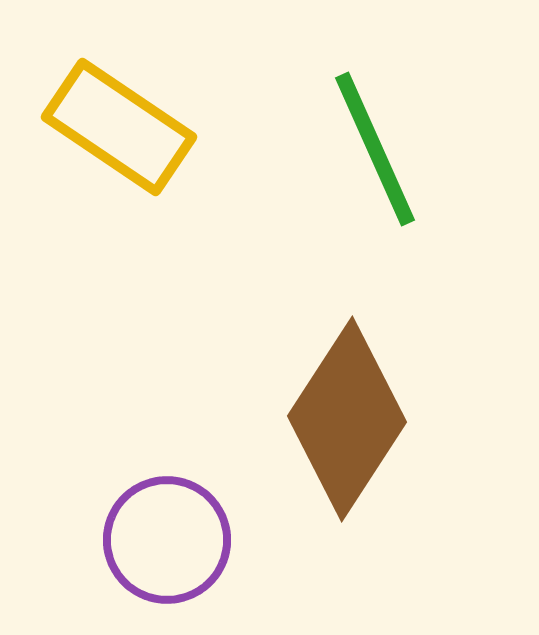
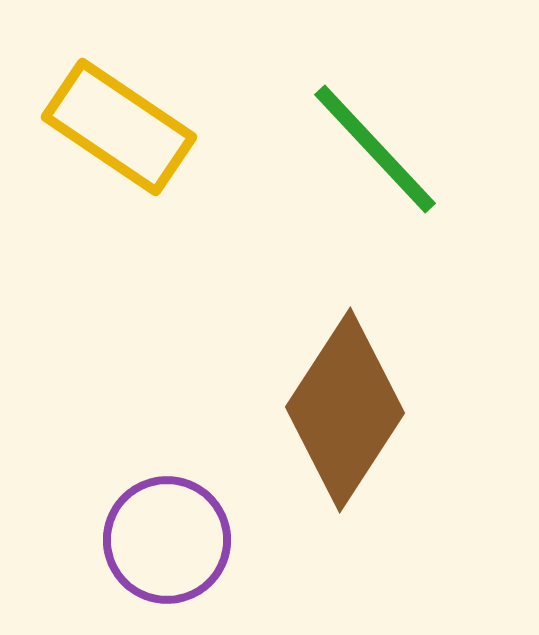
green line: rotated 19 degrees counterclockwise
brown diamond: moved 2 px left, 9 px up
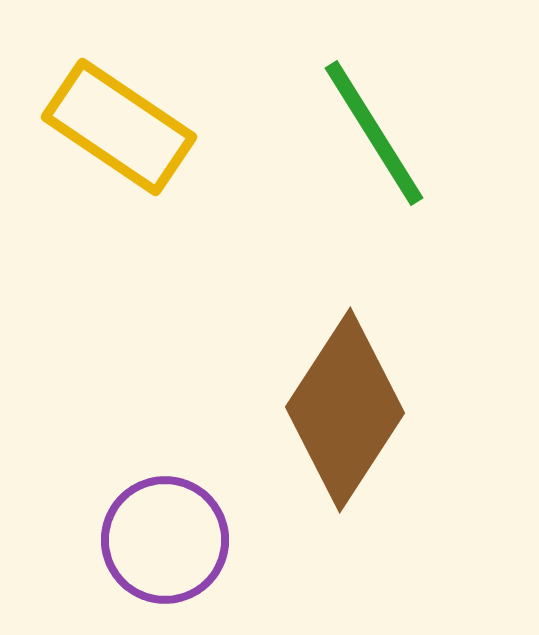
green line: moved 1 px left, 16 px up; rotated 11 degrees clockwise
purple circle: moved 2 px left
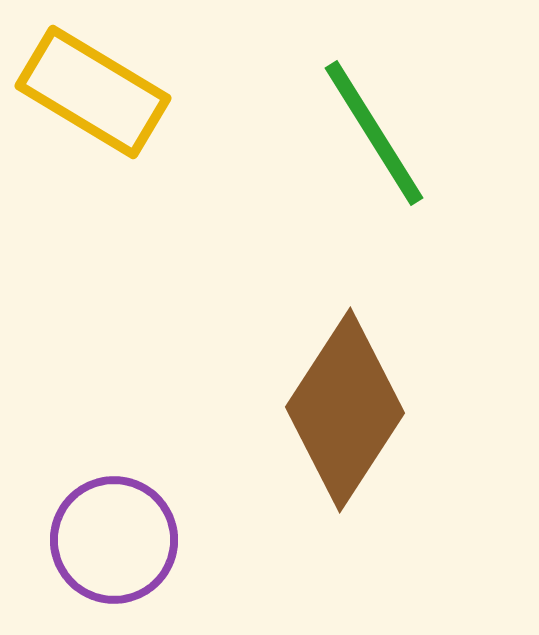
yellow rectangle: moved 26 px left, 35 px up; rotated 3 degrees counterclockwise
purple circle: moved 51 px left
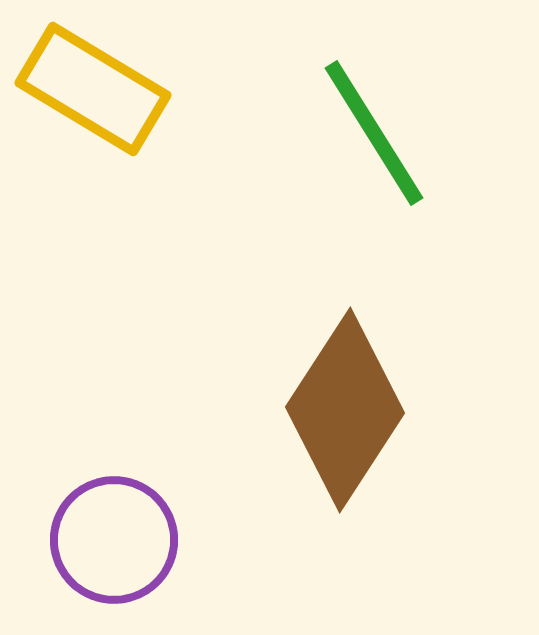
yellow rectangle: moved 3 px up
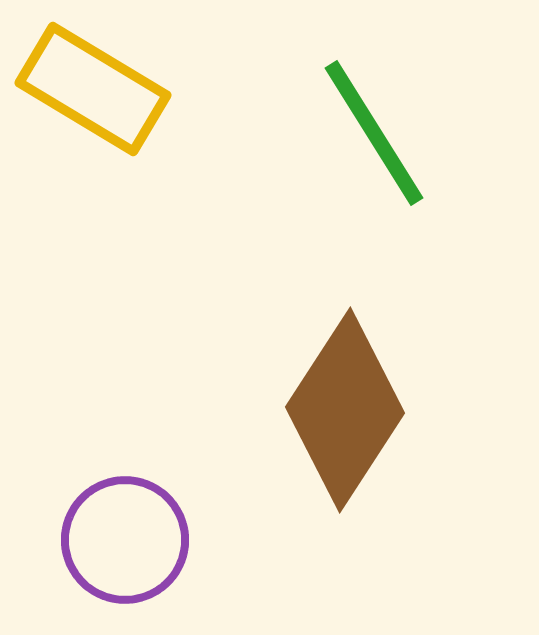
purple circle: moved 11 px right
